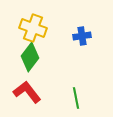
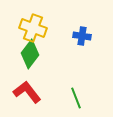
blue cross: rotated 18 degrees clockwise
green diamond: moved 3 px up
green line: rotated 10 degrees counterclockwise
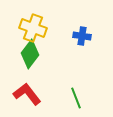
red L-shape: moved 2 px down
